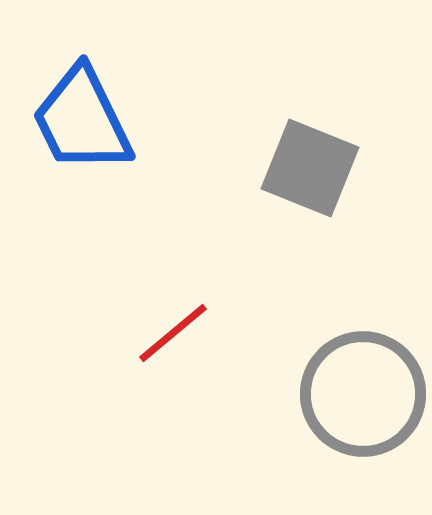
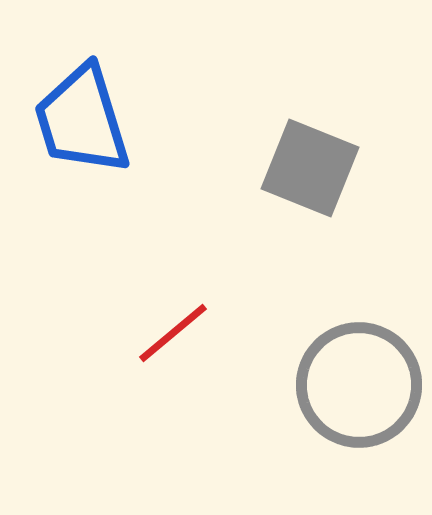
blue trapezoid: rotated 9 degrees clockwise
gray circle: moved 4 px left, 9 px up
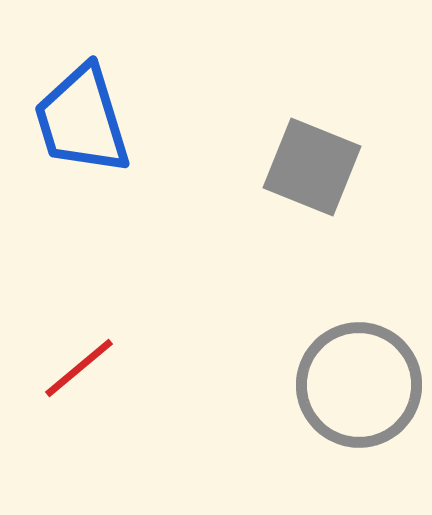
gray square: moved 2 px right, 1 px up
red line: moved 94 px left, 35 px down
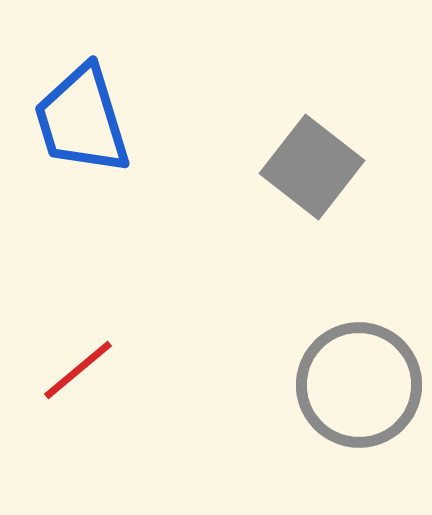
gray square: rotated 16 degrees clockwise
red line: moved 1 px left, 2 px down
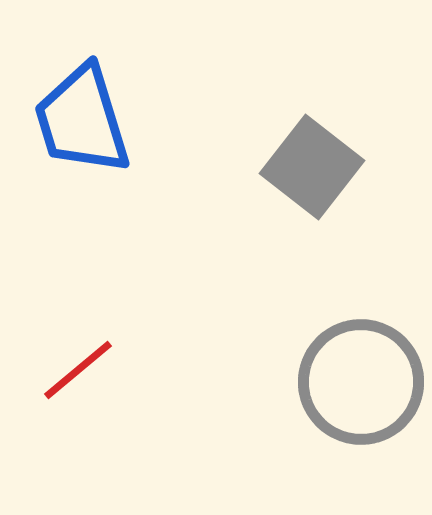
gray circle: moved 2 px right, 3 px up
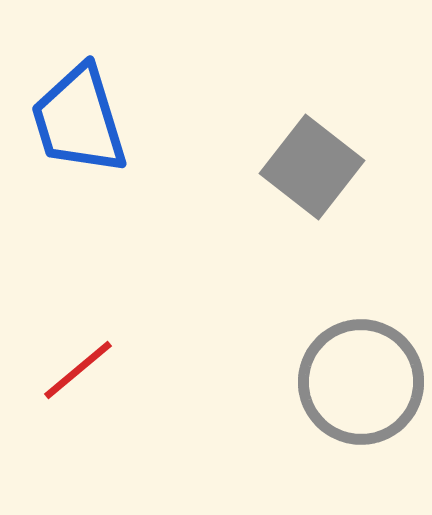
blue trapezoid: moved 3 px left
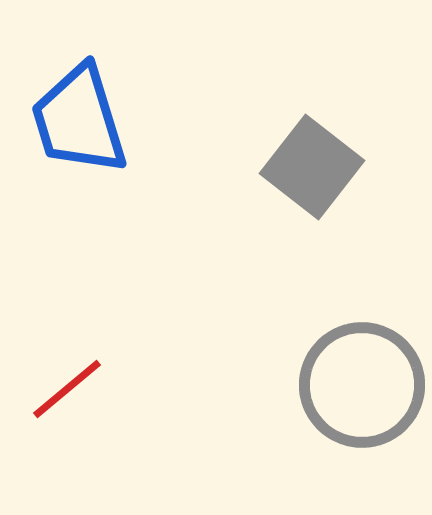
red line: moved 11 px left, 19 px down
gray circle: moved 1 px right, 3 px down
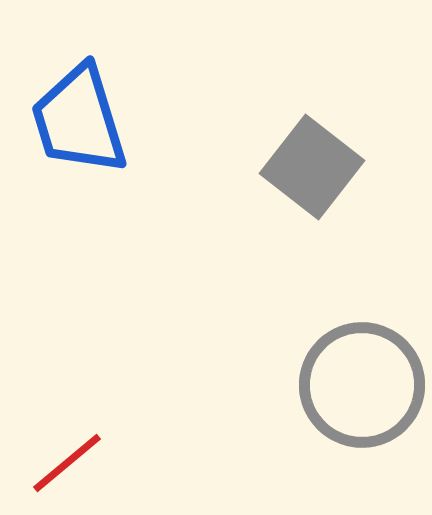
red line: moved 74 px down
